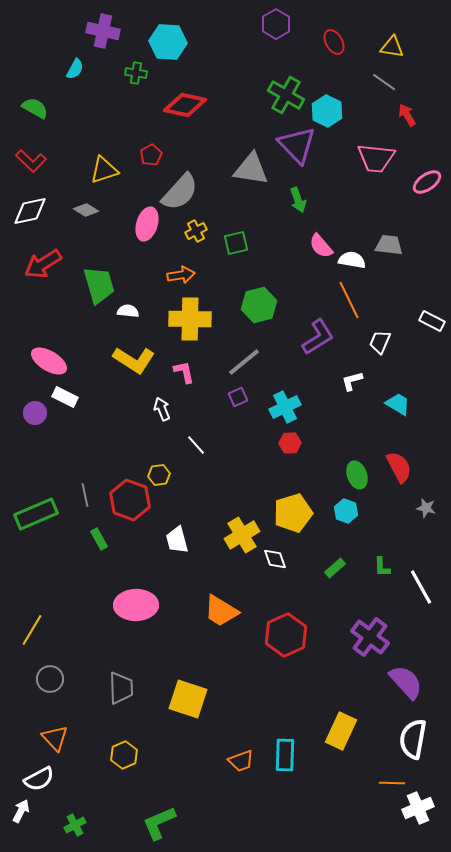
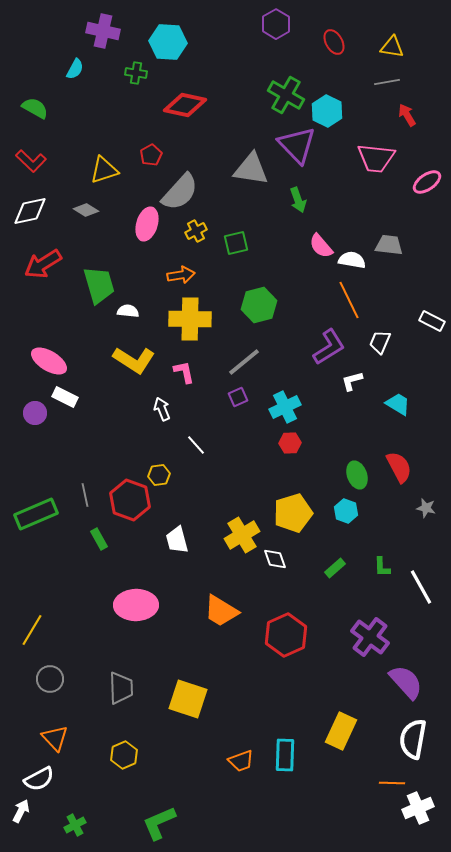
gray line at (384, 82): moved 3 px right; rotated 45 degrees counterclockwise
purple L-shape at (318, 337): moved 11 px right, 10 px down
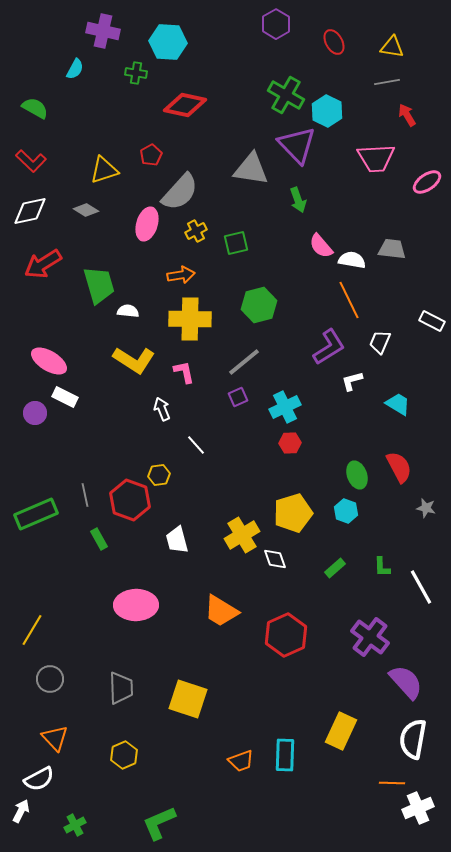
pink trapezoid at (376, 158): rotated 9 degrees counterclockwise
gray trapezoid at (389, 245): moved 3 px right, 4 px down
